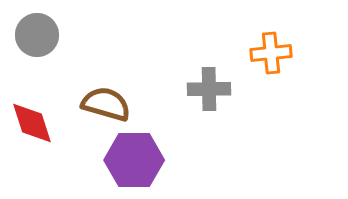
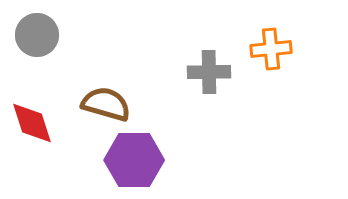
orange cross: moved 4 px up
gray cross: moved 17 px up
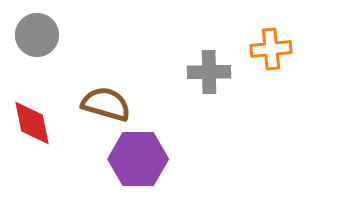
red diamond: rotated 6 degrees clockwise
purple hexagon: moved 4 px right, 1 px up
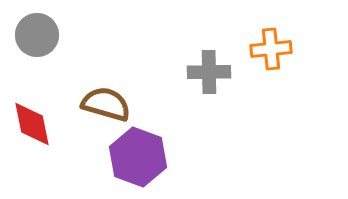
red diamond: moved 1 px down
purple hexagon: moved 2 px up; rotated 20 degrees clockwise
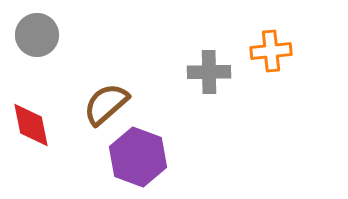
orange cross: moved 2 px down
brown semicircle: rotated 57 degrees counterclockwise
red diamond: moved 1 px left, 1 px down
